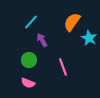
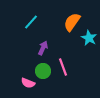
purple arrow: moved 1 px right, 8 px down; rotated 56 degrees clockwise
green circle: moved 14 px right, 11 px down
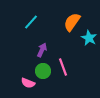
purple arrow: moved 1 px left, 2 px down
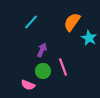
pink semicircle: moved 2 px down
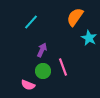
orange semicircle: moved 3 px right, 5 px up
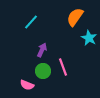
pink semicircle: moved 1 px left
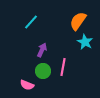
orange semicircle: moved 3 px right, 4 px down
cyan star: moved 4 px left, 4 px down
pink line: rotated 30 degrees clockwise
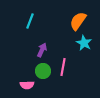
cyan line: moved 1 px left, 1 px up; rotated 21 degrees counterclockwise
cyan star: moved 1 px left, 1 px down
pink semicircle: rotated 24 degrees counterclockwise
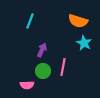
orange semicircle: rotated 108 degrees counterclockwise
